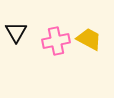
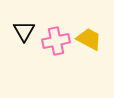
black triangle: moved 8 px right, 1 px up
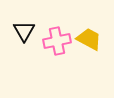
pink cross: moved 1 px right
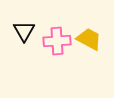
pink cross: rotated 8 degrees clockwise
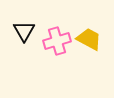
pink cross: rotated 12 degrees counterclockwise
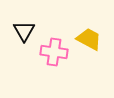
pink cross: moved 3 px left, 11 px down; rotated 24 degrees clockwise
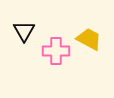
pink cross: moved 2 px right, 1 px up; rotated 8 degrees counterclockwise
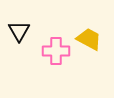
black triangle: moved 5 px left
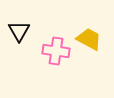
pink cross: rotated 8 degrees clockwise
